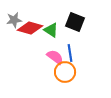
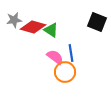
black square: moved 22 px right
red diamond: moved 3 px right, 1 px up
blue line: moved 1 px right
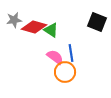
red diamond: moved 1 px right
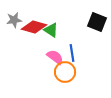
blue line: moved 1 px right
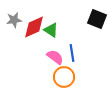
black square: moved 3 px up
red diamond: rotated 40 degrees counterclockwise
orange circle: moved 1 px left, 5 px down
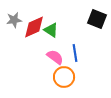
blue line: moved 3 px right
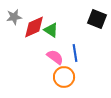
gray star: moved 3 px up
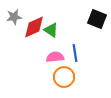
pink semicircle: rotated 42 degrees counterclockwise
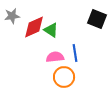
gray star: moved 2 px left, 1 px up
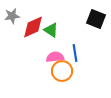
black square: moved 1 px left
red diamond: moved 1 px left
orange circle: moved 2 px left, 6 px up
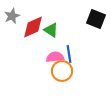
gray star: rotated 14 degrees counterclockwise
blue line: moved 6 px left, 1 px down
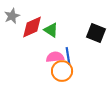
black square: moved 14 px down
red diamond: moved 1 px left
blue line: moved 1 px left, 2 px down
